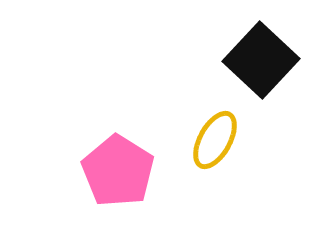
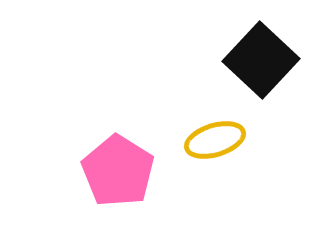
yellow ellipse: rotated 44 degrees clockwise
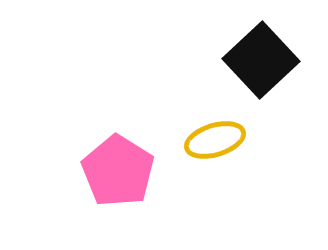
black square: rotated 4 degrees clockwise
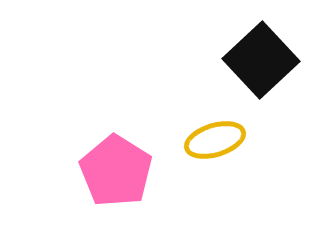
pink pentagon: moved 2 px left
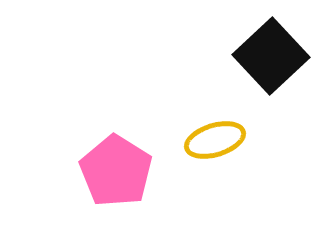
black square: moved 10 px right, 4 px up
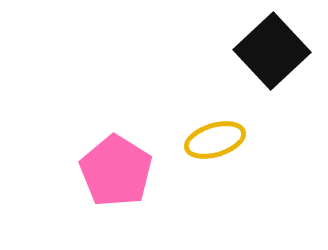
black square: moved 1 px right, 5 px up
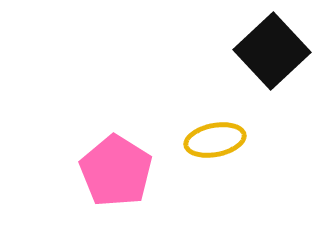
yellow ellipse: rotated 6 degrees clockwise
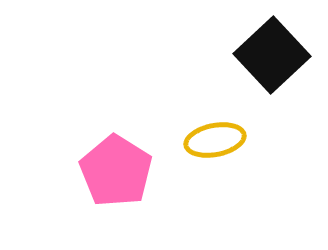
black square: moved 4 px down
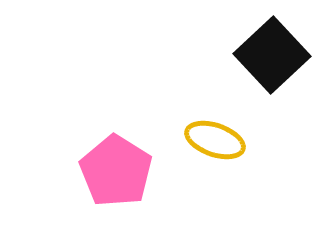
yellow ellipse: rotated 30 degrees clockwise
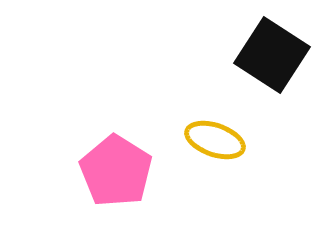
black square: rotated 14 degrees counterclockwise
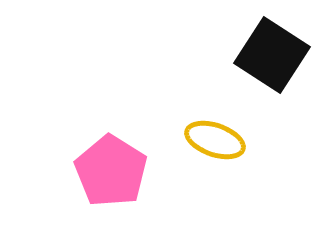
pink pentagon: moved 5 px left
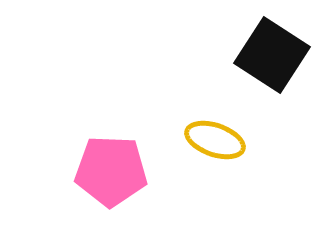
pink pentagon: rotated 30 degrees counterclockwise
